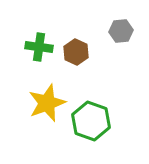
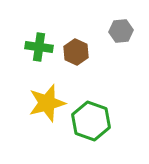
yellow star: rotated 6 degrees clockwise
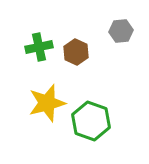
green cross: rotated 20 degrees counterclockwise
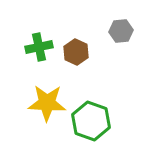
yellow star: rotated 18 degrees clockwise
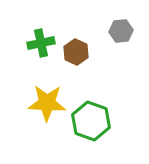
green cross: moved 2 px right, 4 px up
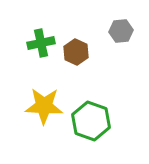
yellow star: moved 3 px left, 3 px down
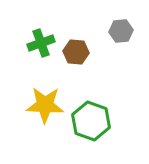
green cross: rotated 8 degrees counterclockwise
brown hexagon: rotated 20 degrees counterclockwise
yellow star: moved 1 px right, 1 px up
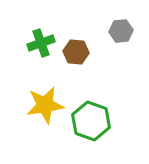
yellow star: rotated 12 degrees counterclockwise
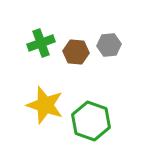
gray hexagon: moved 12 px left, 14 px down
yellow star: rotated 27 degrees clockwise
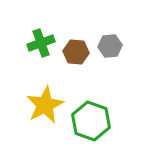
gray hexagon: moved 1 px right, 1 px down
yellow star: rotated 27 degrees clockwise
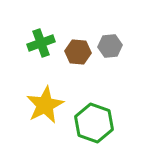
brown hexagon: moved 2 px right
green hexagon: moved 3 px right, 2 px down
